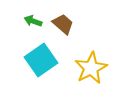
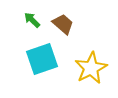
green arrow: moved 1 px left, 1 px up; rotated 24 degrees clockwise
cyan square: moved 1 px right, 1 px up; rotated 16 degrees clockwise
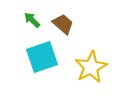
cyan square: moved 2 px up
yellow star: moved 1 px up
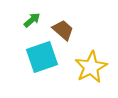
green arrow: rotated 96 degrees clockwise
brown trapezoid: moved 6 px down
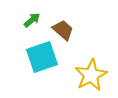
yellow star: moved 8 px down
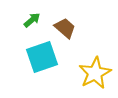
brown trapezoid: moved 2 px right, 2 px up
yellow star: moved 4 px right, 2 px up
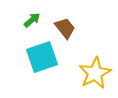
brown trapezoid: rotated 10 degrees clockwise
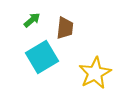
brown trapezoid: rotated 45 degrees clockwise
cyan square: rotated 12 degrees counterclockwise
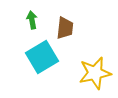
green arrow: rotated 60 degrees counterclockwise
yellow star: rotated 16 degrees clockwise
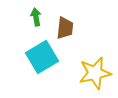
green arrow: moved 4 px right, 3 px up
